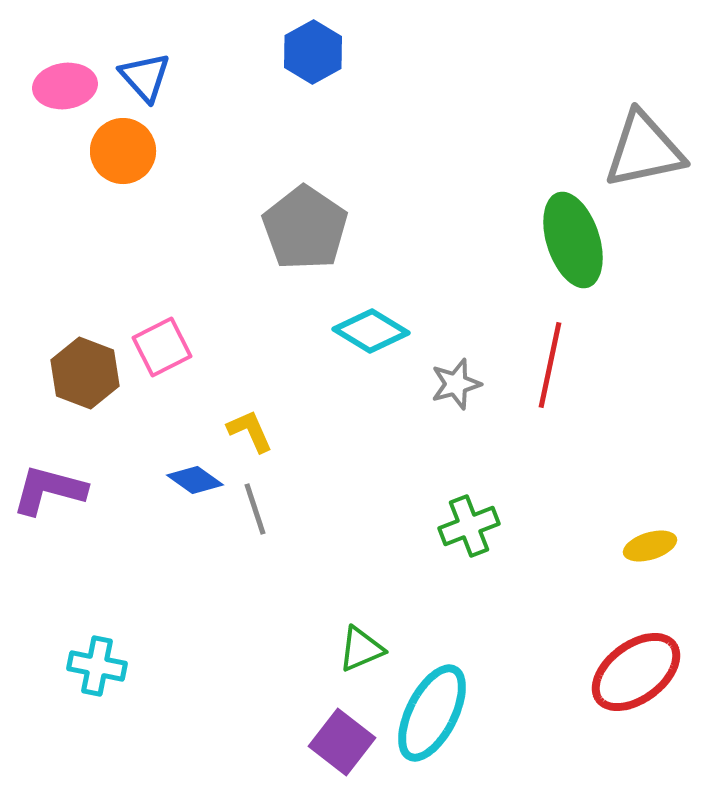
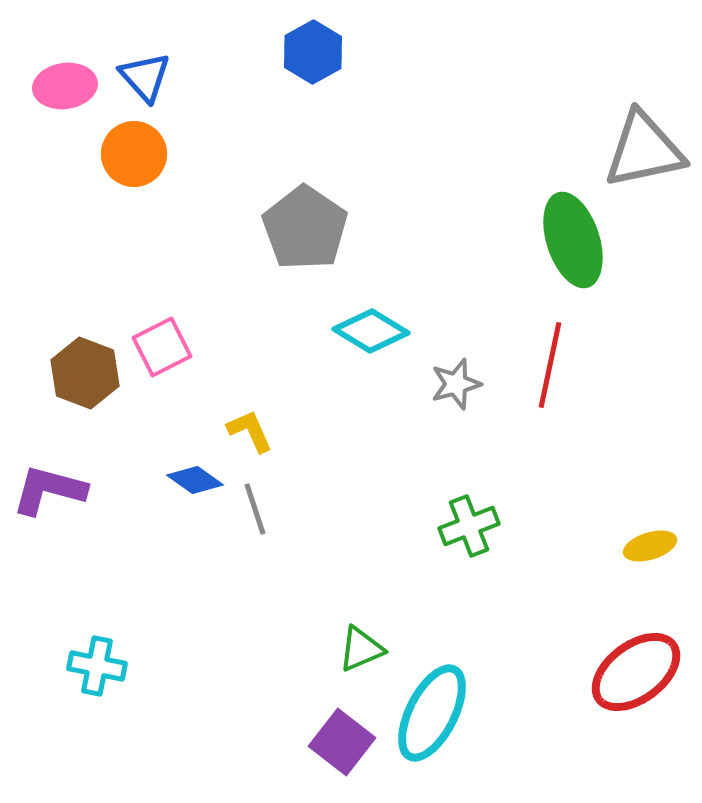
orange circle: moved 11 px right, 3 px down
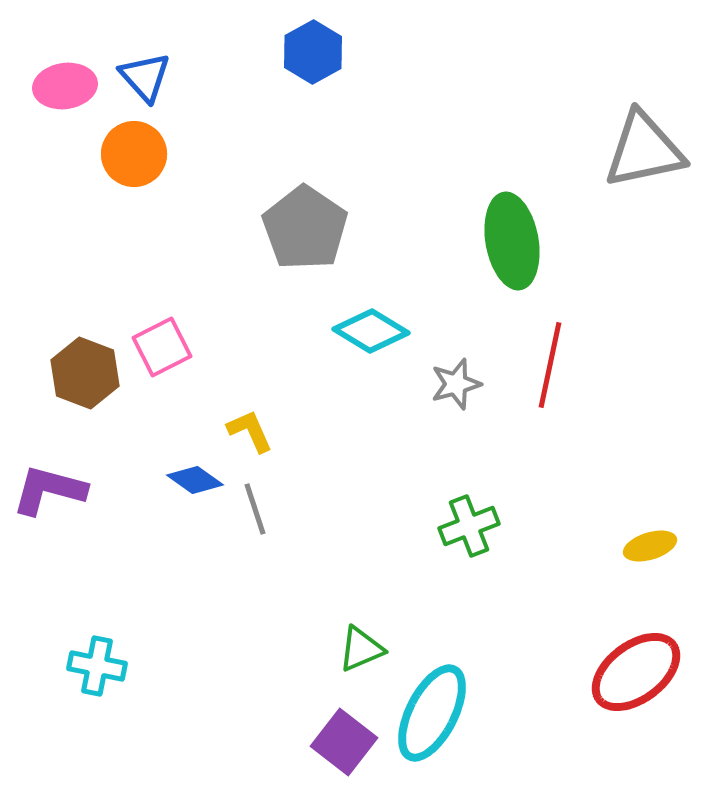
green ellipse: moved 61 px left, 1 px down; rotated 8 degrees clockwise
purple square: moved 2 px right
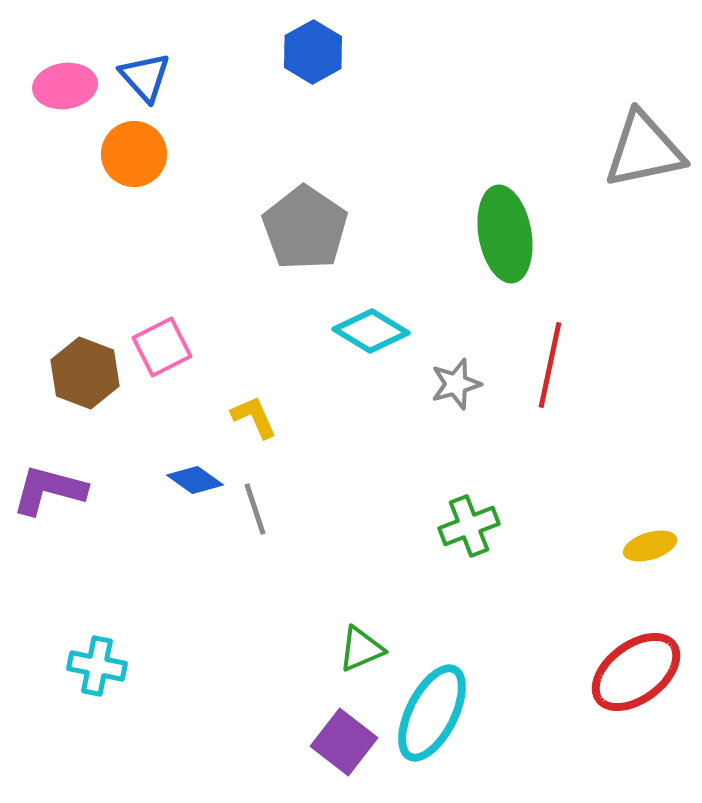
green ellipse: moved 7 px left, 7 px up
yellow L-shape: moved 4 px right, 14 px up
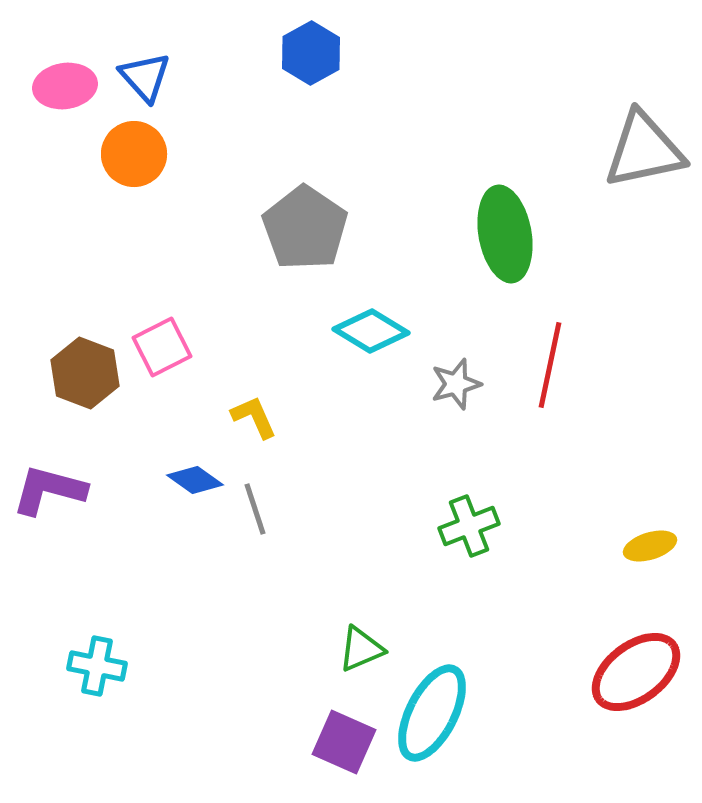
blue hexagon: moved 2 px left, 1 px down
purple square: rotated 14 degrees counterclockwise
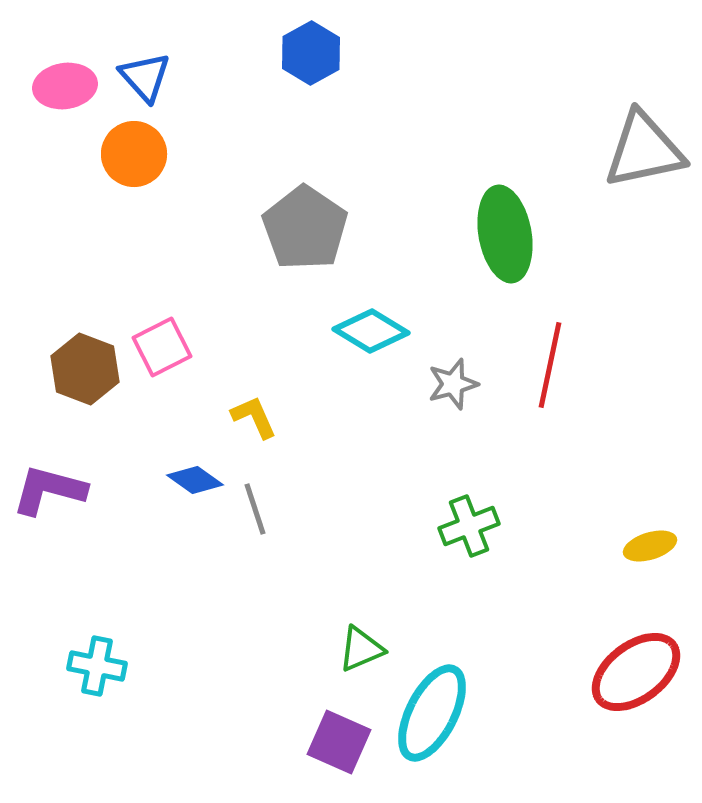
brown hexagon: moved 4 px up
gray star: moved 3 px left
purple square: moved 5 px left
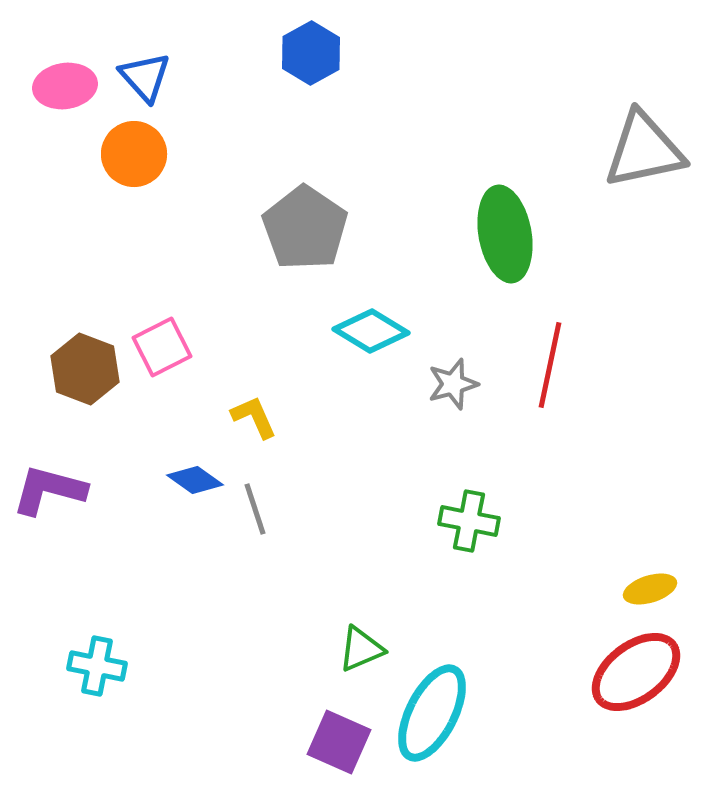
green cross: moved 5 px up; rotated 32 degrees clockwise
yellow ellipse: moved 43 px down
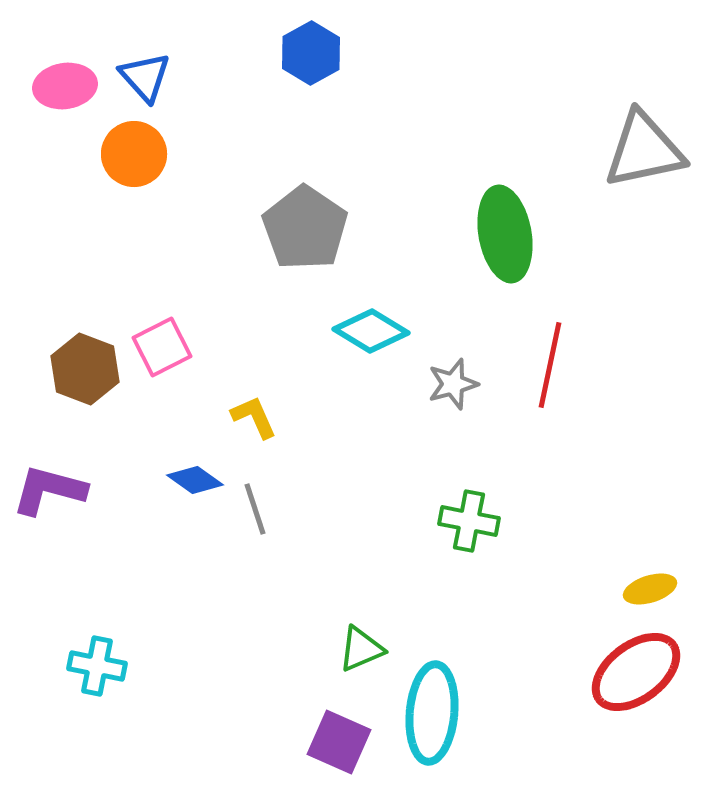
cyan ellipse: rotated 22 degrees counterclockwise
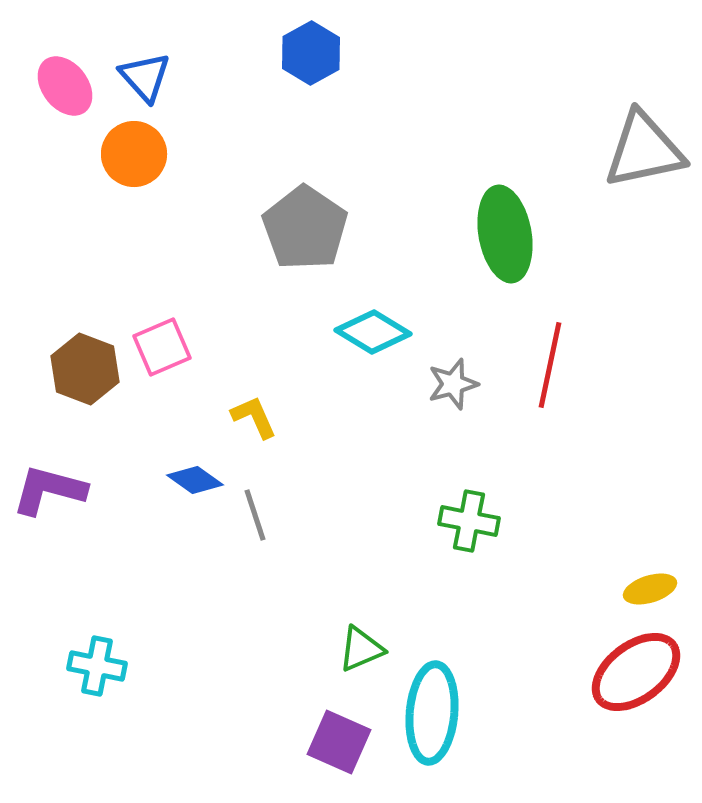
pink ellipse: rotated 60 degrees clockwise
cyan diamond: moved 2 px right, 1 px down
pink square: rotated 4 degrees clockwise
gray line: moved 6 px down
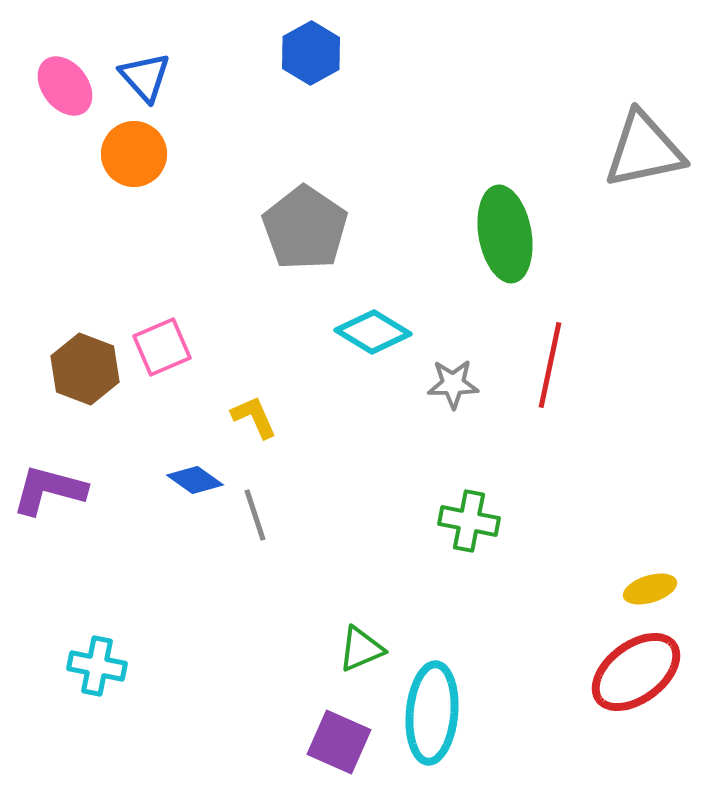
gray star: rotated 15 degrees clockwise
